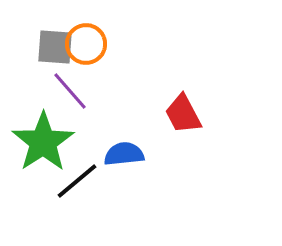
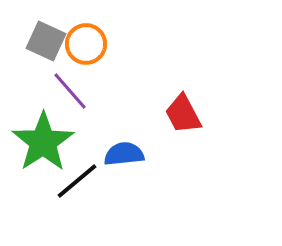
gray square: moved 9 px left, 6 px up; rotated 21 degrees clockwise
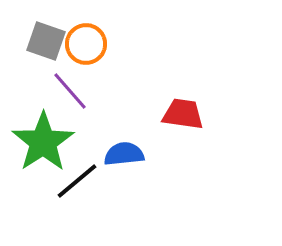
gray square: rotated 6 degrees counterclockwise
red trapezoid: rotated 126 degrees clockwise
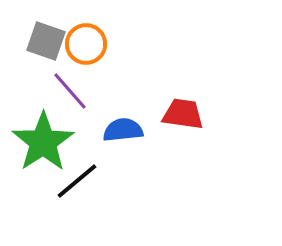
blue semicircle: moved 1 px left, 24 px up
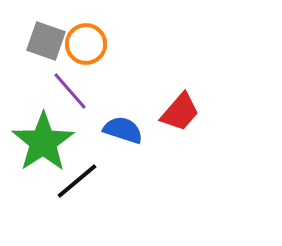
red trapezoid: moved 3 px left, 2 px up; rotated 123 degrees clockwise
blue semicircle: rotated 24 degrees clockwise
